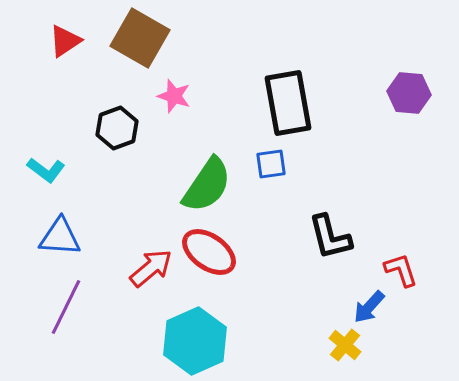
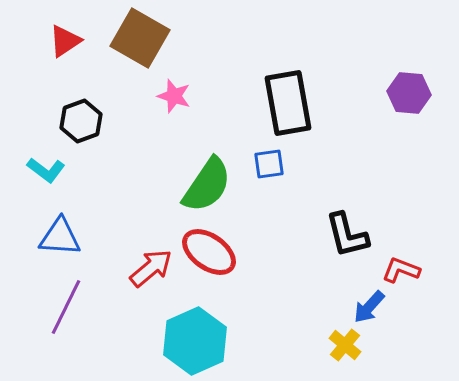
black hexagon: moved 36 px left, 7 px up
blue square: moved 2 px left
black L-shape: moved 17 px right, 2 px up
red L-shape: rotated 51 degrees counterclockwise
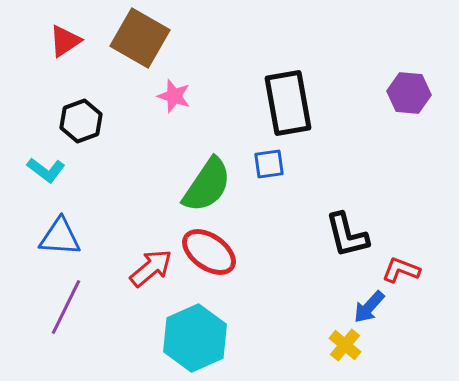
cyan hexagon: moved 3 px up
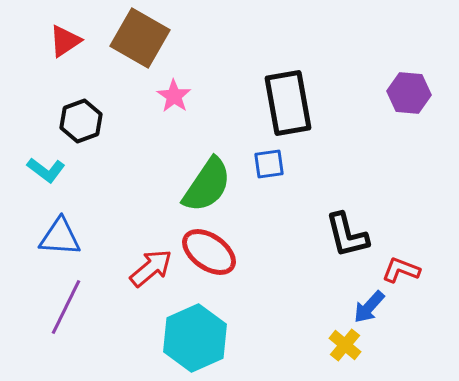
pink star: rotated 16 degrees clockwise
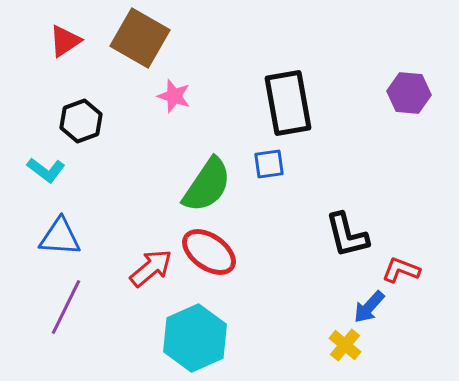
pink star: rotated 16 degrees counterclockwise
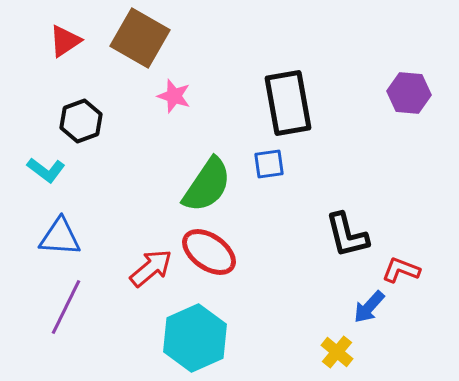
yellow cross: moved 8 px left, 7 px down
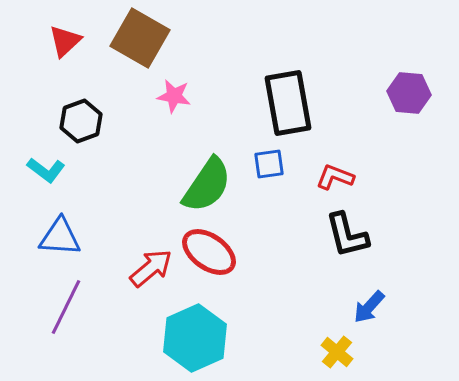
red triangle: rotated 9 degrees counterclockwise
pink star: rotated 8 degrees counterclockwise
red L-shape: moved 66 px left, 93 px up
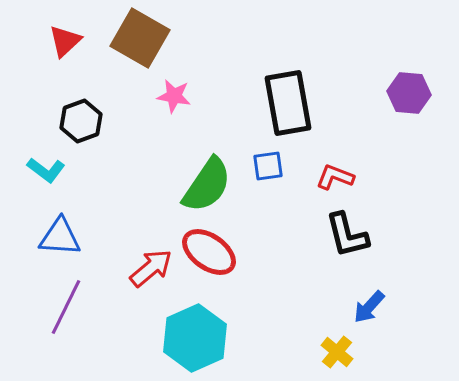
blue square: moved 1 px left, 2 px down
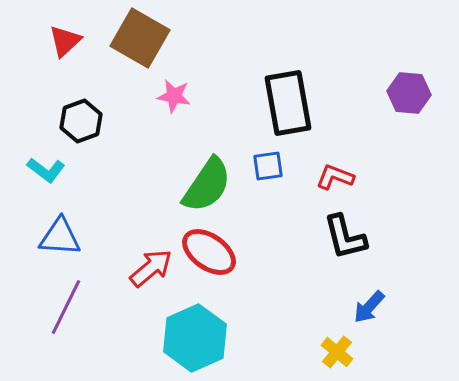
black L-shape: moved 2 px left, 2 px down
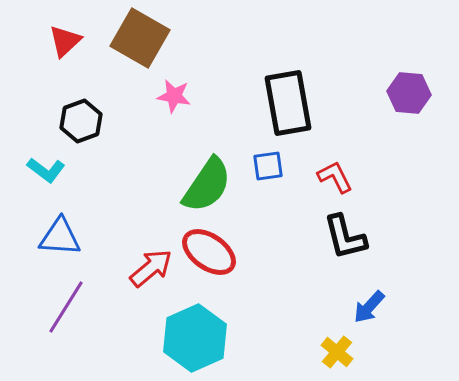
red L-shape: rotated 42 degrees clockwise
purple line: rotated 6 degrees clockwise
